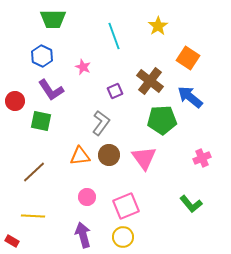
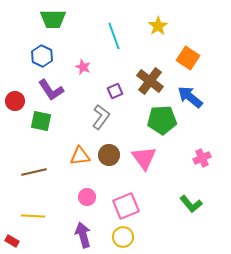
gray L-shape: moved 6 px up
brown line: rotated 30 degrees clockwise
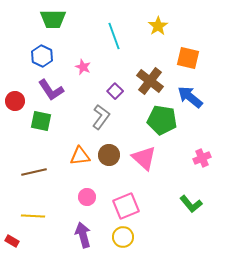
orange square: rotated 20 degrees counterclockwise
purple square: rotated 21 degrees counterclockwise
green pentagon: rotated 12 degrees clockwise
pink triangle: rotated 12 degrees counterclockwise
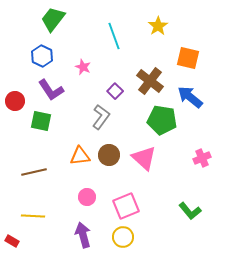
green trapezoid: rotated 128 degrees clockwise
green L-shape: moved 1 px left, 7 px down
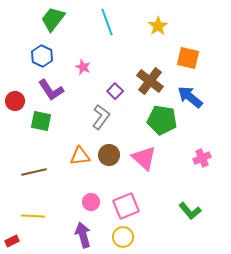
cyan line: moved 7 px left, 14 px up
pink circle: moved 4 px right, 5 px down
red rectangle: rotated 56 degrees counterclockwise
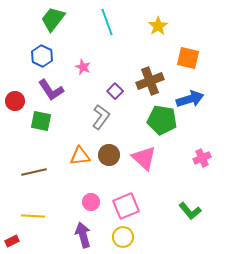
brown cross: rotated 32 degrees clockwise
blue arrow: moved 2 px down; rotated 124 degrees clockwise
